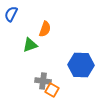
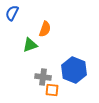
blue semicircle: moved 1 px right, 1 px up
blue hexagon: moved 7 px left, 5 px down; rotated 20 degrees clockwise
gray cross: moved 4 px up
orange square: rotated 24 degrees counterclockwise
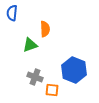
blue semicircle: rotated 21 degrees counterclockwise
orange semicircle: rotated 21 degrees counterclockwise
gray cross: moved 8 px left; rotated 14 degrees clockwise
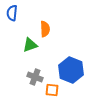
blue hexagon: moved 3 px left
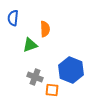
blue semicircle: moved 1 px right, 5 px down
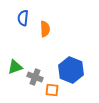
blue semicircle: moved 10 px right
green triangle: moved 15 px left, 22 px down
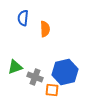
blue hexagon: moved 6 px left, 2 px down; rotated 25 degrees clockwise
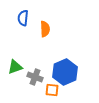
blue hexagon: rotated 10 degrees counterclockwise
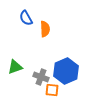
blue semicircle: moved 3 px right; rotated 35 degrees counterclockwise
blue hexagon: moved 1 px right, 1 px up
gray cross: moved 6 px right
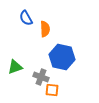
blue hexagon: moved 4 px left, 14 px up; rotated 25 degrees counterclockwise
